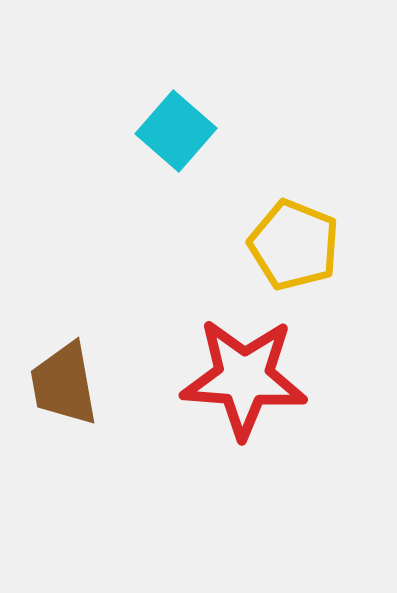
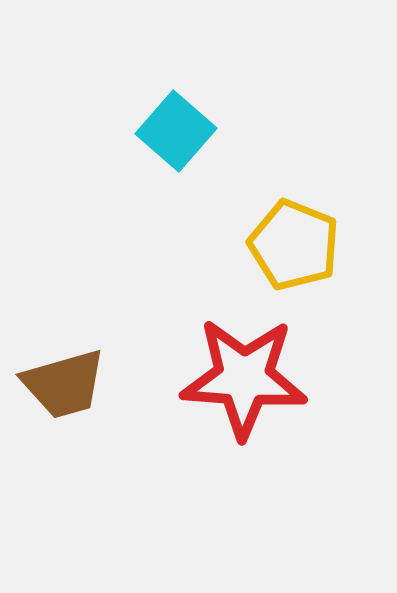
brown trapezoid: rotated 96 degrees counterclockwise
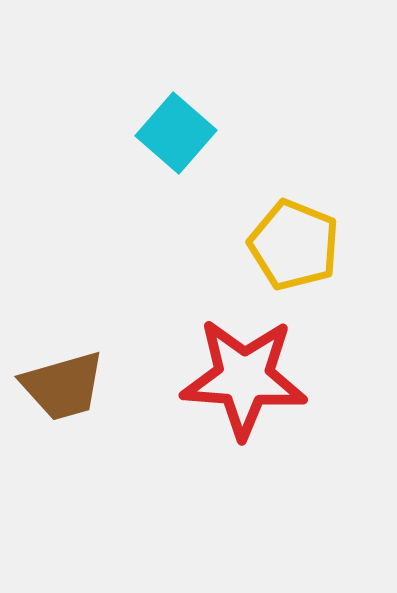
cyan square: moved 2 px down
brown trapezoid: moved 1 px left, 2 px down
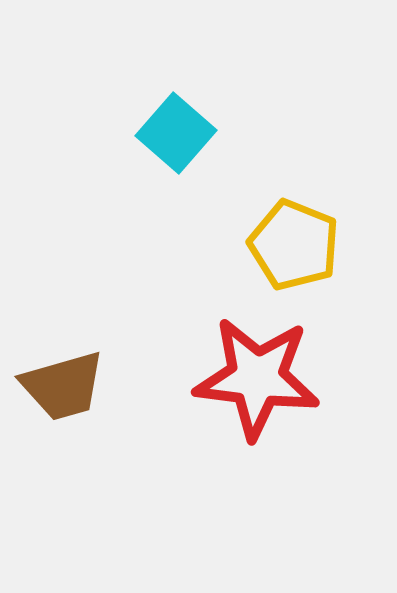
red star: moved 13 px right; rotated 3 degrees clockwise
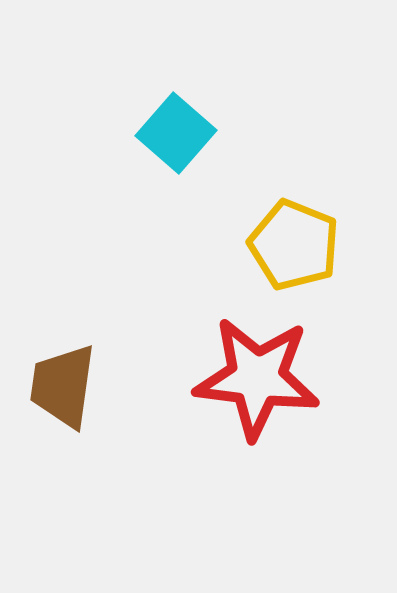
brown trapezoid: rotated 114 degrees clockwise
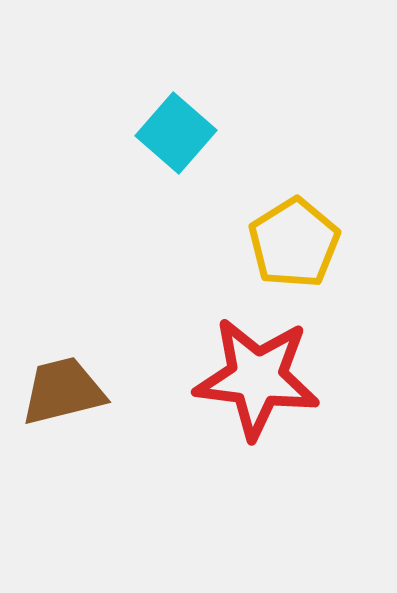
yellow pentagon: moved 2 px up; rotated 18 degrees clockwise
brown trapezoid: moved 5 px down; rotated 68 degrees clockwise
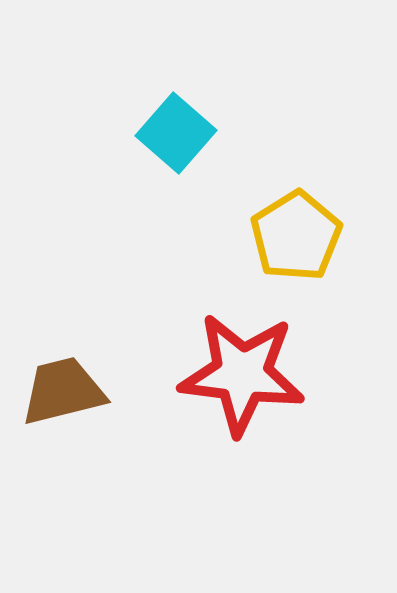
yellow pentagon: moved 2 px right, 7 px up
red star: moved 15 px left, 4 px up
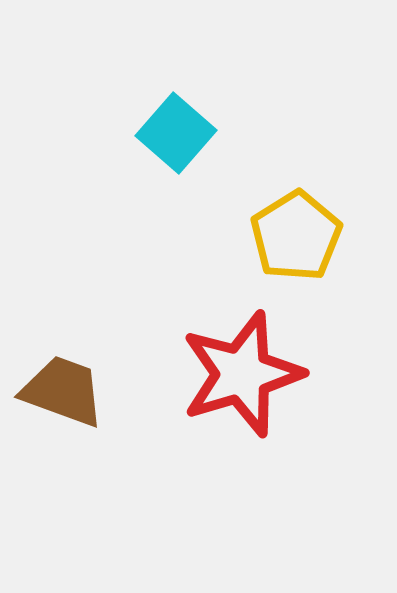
red star: rotated 24 degrees counterclockwise
brown trapezoid: rotated 34 degrees clockwise
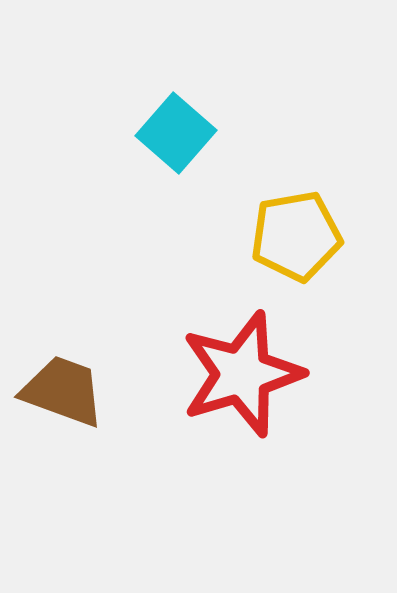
yellow pentagon: rotated 22 degrees clockwise
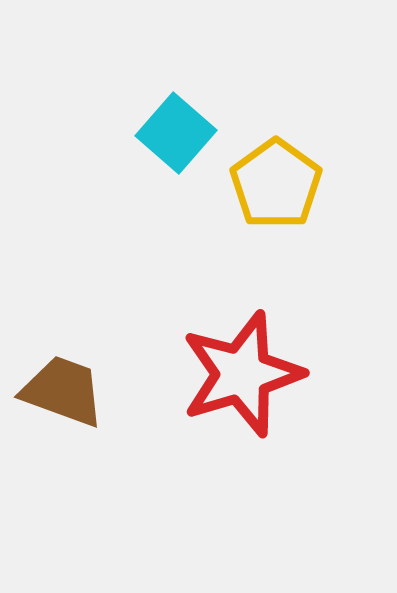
yellow pentagon: moved 20 px left, 52 px up; rotated 26 degrees counterclockwise
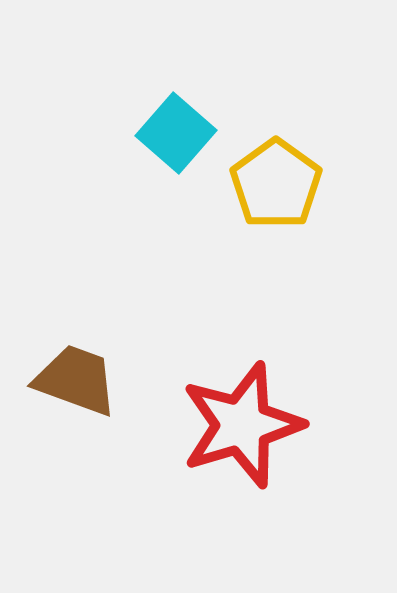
red star: moved 51 px down
brown trapezoid: moved 13 px right, 11 px up
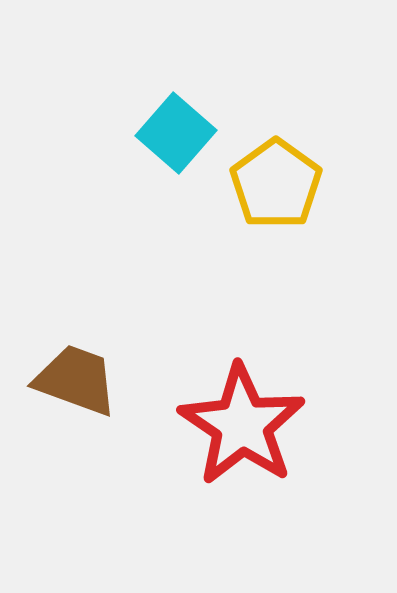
red star: rotated 21 degrees counterclockwise
